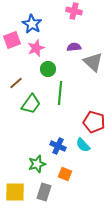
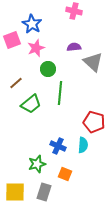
green trapezoid: rotated 15 degrees clockwise
cyan semicircle: rotated 133 degrees counterclockwise
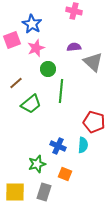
green line: moved 1 px right, 2 px up
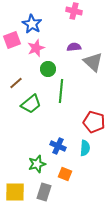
cyan semicircle: moved 2 px right, 3 px down
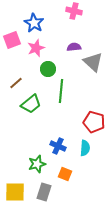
blue star: moved 2 px right, 1 px up
